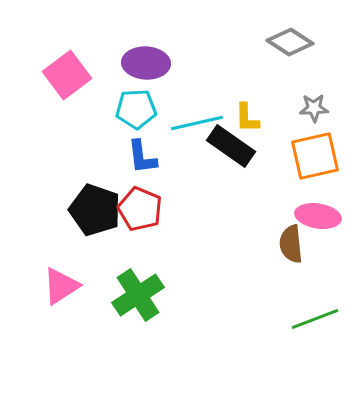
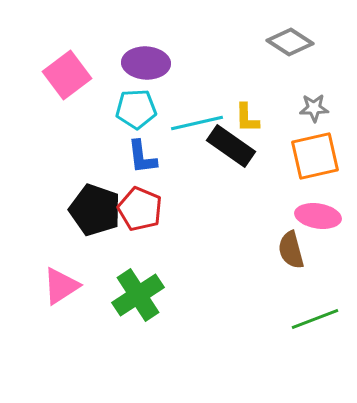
brown semicircle: moved 6 px down; rotated 9 degrees counterclockwise
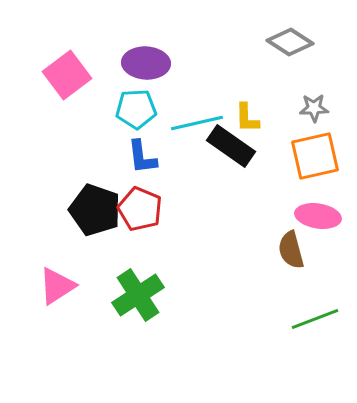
pink triangle: moved 4 px left
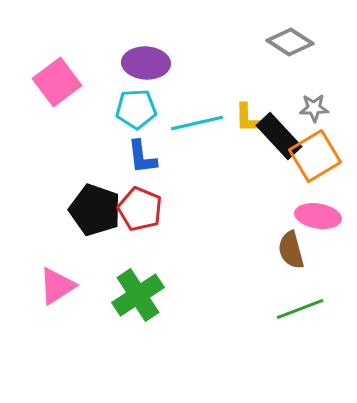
pink square: moved 10 px left, 7 px down
black rectangle: moved 48 px right, 10 px up; rotated 12 degrees clockwise
orange square: rotated 18 degrees counterclockwise
green line: moved 15 px left, 10 px up
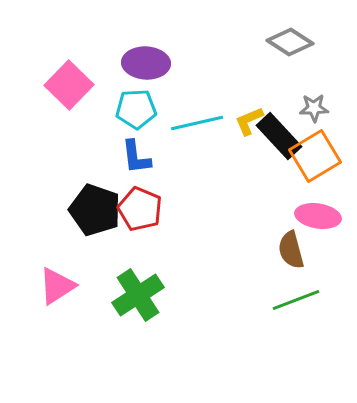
pink square: moved 12 px right, 3 px down; rotated 9 degrees counterclockwise
yellow L-shape: moved 2 px right, 3 px down; rotated 68 degrees clockwise
blue L-shape: moved 6 px left
green line: moved 4 px left, 9 px up
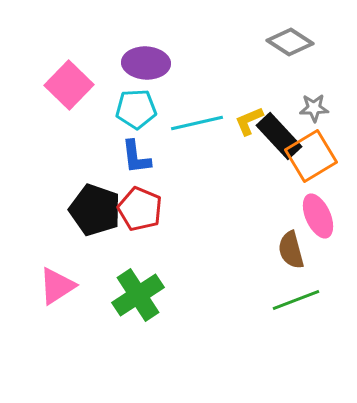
orange square: moved 4 px left
pink ellipse: rotated 57 degrees clockwise
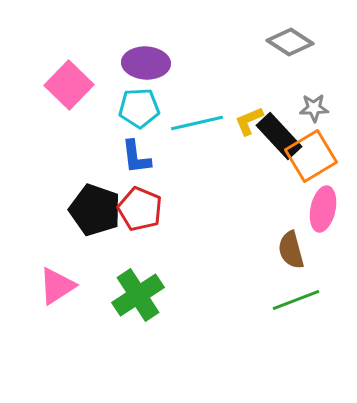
cyan pentagon: moved 3 px right, 1 px up
pink ellipse: moved 5 px right, 7 px up; rotated 36 degrees clockwise
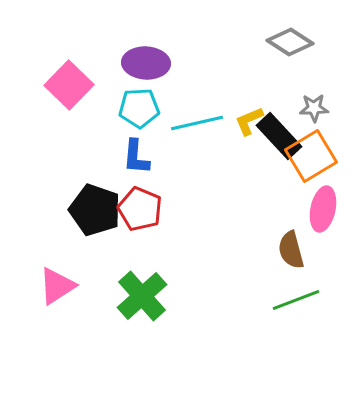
blue L-shape: rotated 12 degrees clockwise
green cross: moved 4 px right, 1 px down; rotated 9 degrees counterclockwise
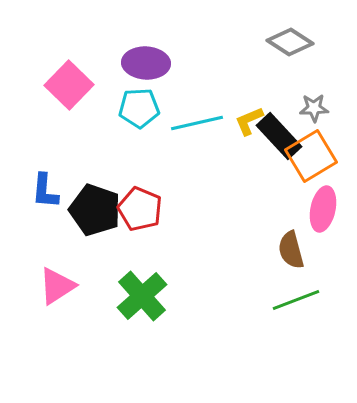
blue L-shape: moved 91 px left, 34 px down
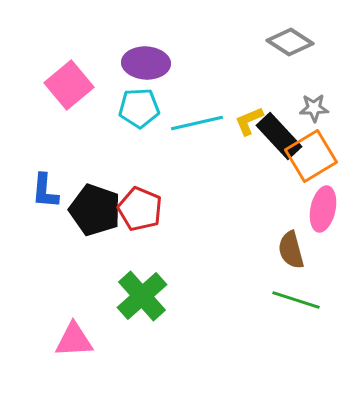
pink square: rotated 6 degrees clockwise
pink triangle: moved 17 px right, 54 px down; rotated 30 degrees clockwise
green line: rotated 39 degrees clockwise
